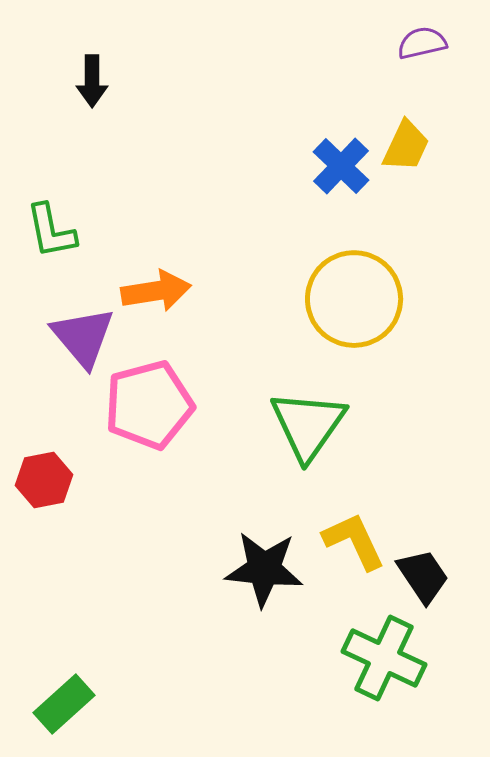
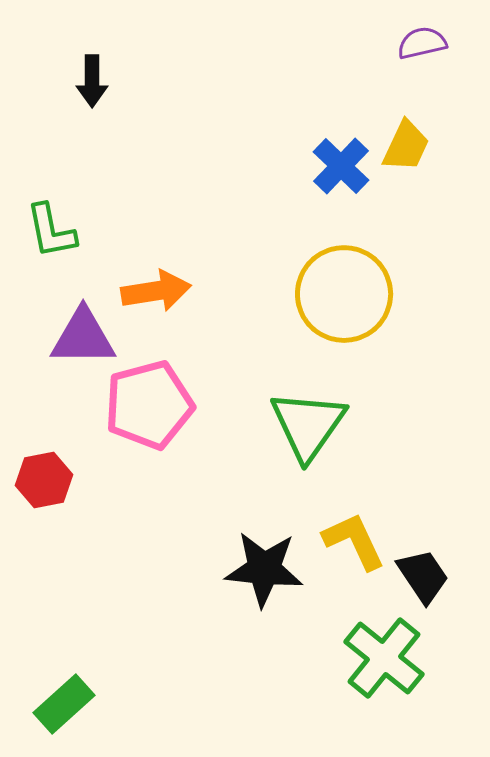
yellow circle: moved 10 px left, 5 px up
purple triangle: rotated 50 degrees counterclockwise
green cross: rotated 14 degrees clockwise
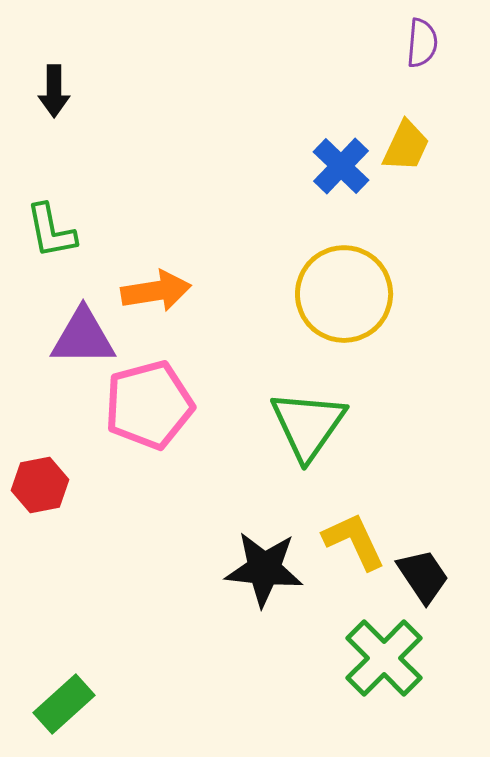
purple semicircle: rotated 108 degrees clockwise
black arrow: moved 38 px left, 10 px down
red hexagon: moved 4 px left, 5 px down
green cross: rotated 6 degrees clockwise
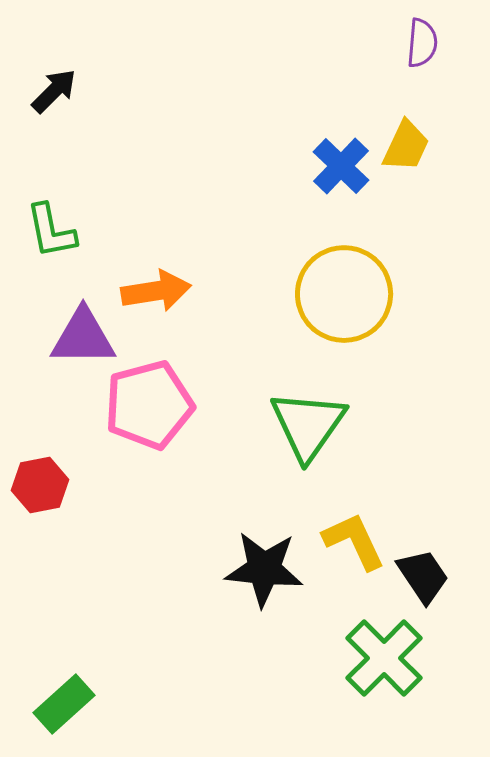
black arrow: rotated 135 degrees counterclockwise
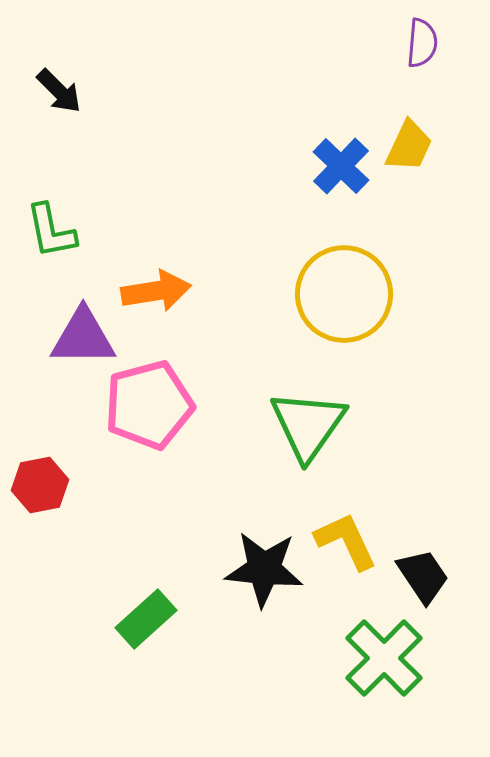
black arrow: moved 5 px right; rotated 90 degrees clockwise
yellow trapezoid: moved 3 px right
yellow L-shape: moved 8 px left
green rectangle: moved 82 px right, 85 px up
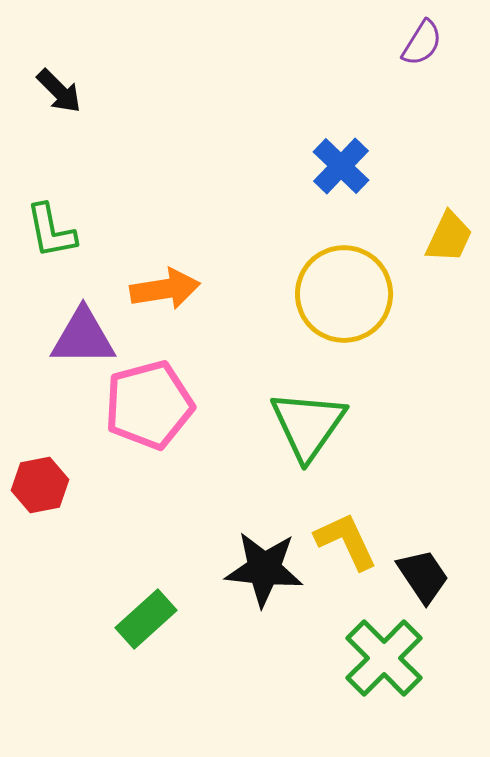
purple semicircle: rotated 27 degrees clockwise
yellow trapezoid: moved 40 px right, 91 px down
orange arrow: moved 9 px right, 2 px up
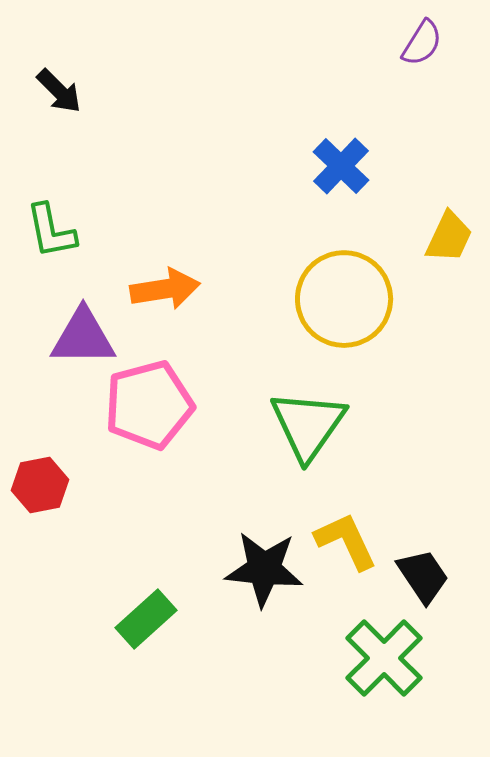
yellow circle: moved 5 px down
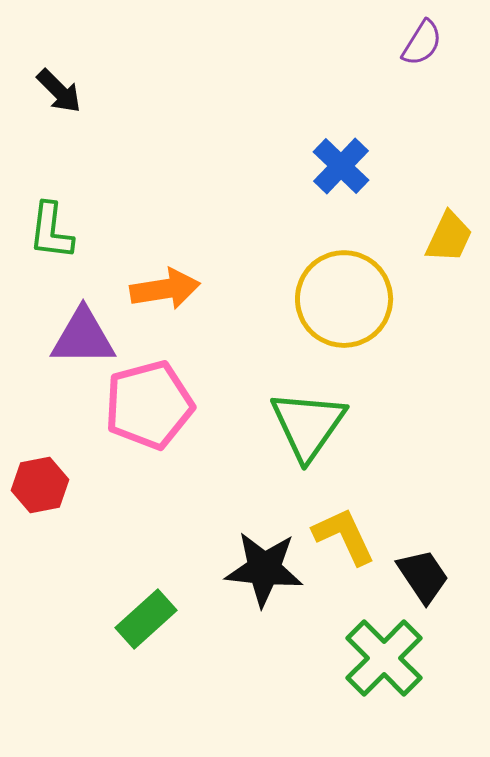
green L-shape: rotated 18 degrees clockwise
yellow L-shape: moved 2 px left, 5 px up
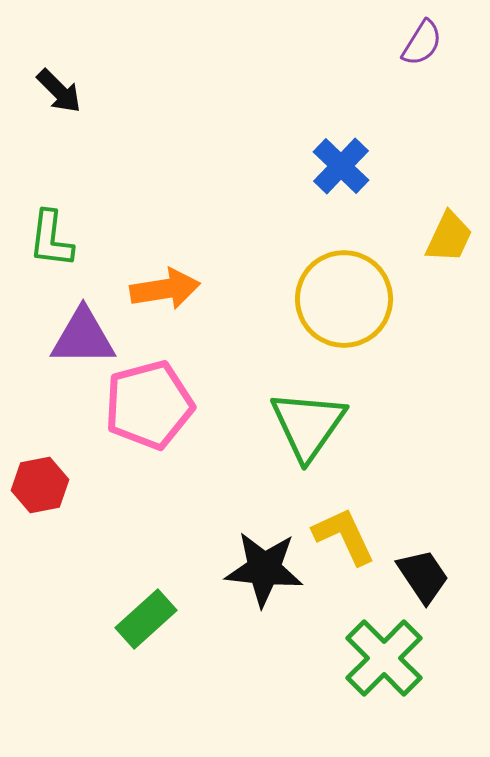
green L-shape: moved 8 px down
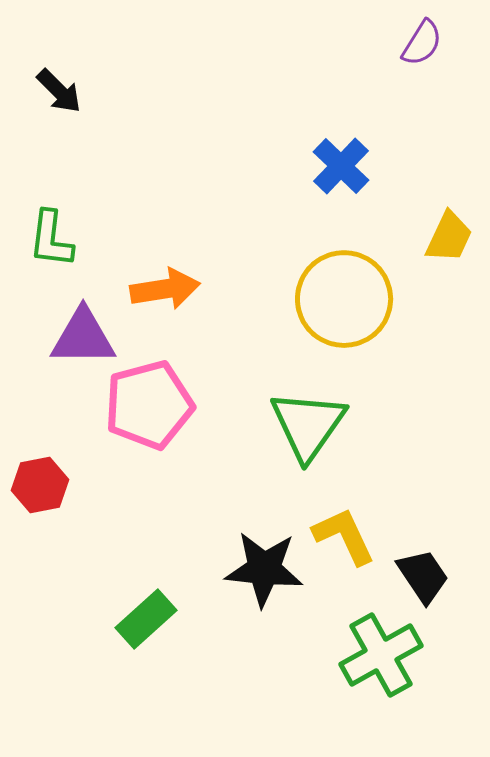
green cross: moved 3 px left, 3 px up; rotated 16 degrees clockwise
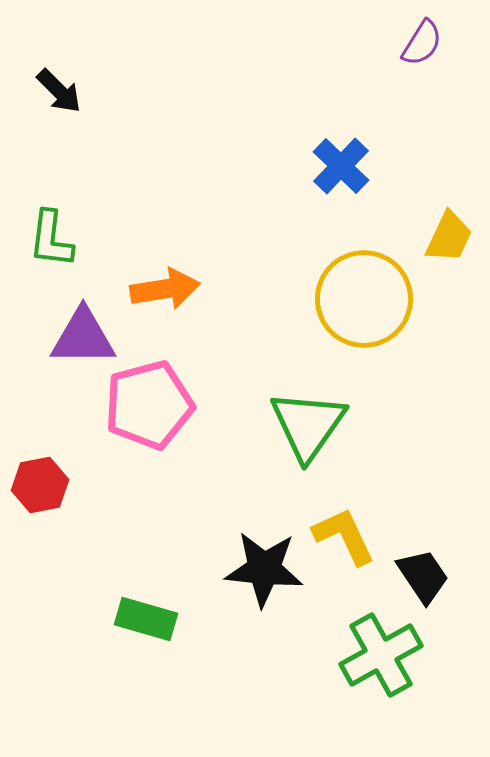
yellow circle: moved 20 px right
green rectangle: rotated 58 degrees clockwise
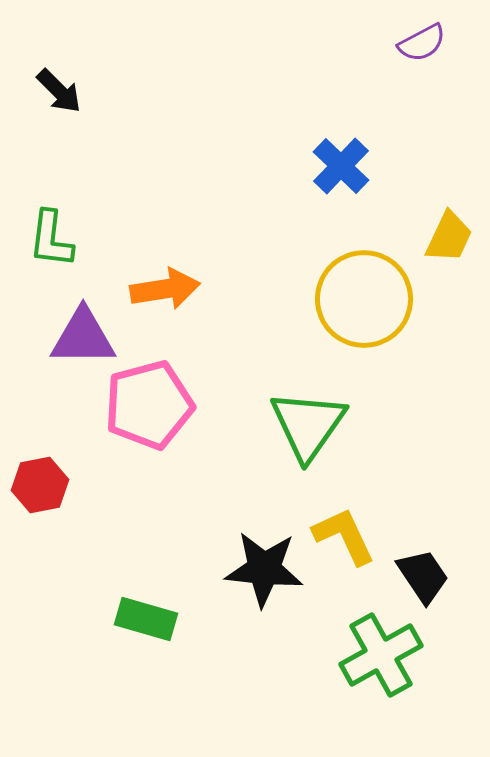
purple semicircle: rotated 30 degrees clockwise
